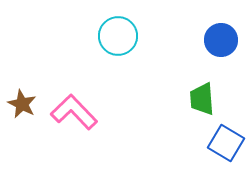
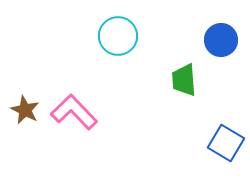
green trapezoid: moved 18 px left, 19 px up
brown star: moved 3 px right, 6 px down
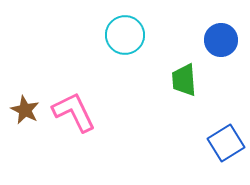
cyan circle: moved 7 px right, 1 px up
pink L-shape: rotated 18 degrees clockwise
blue square: rotated 27 degrees clockwise
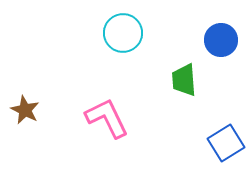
cyan circle: moved 2 px left, 2 px up
pink L-shape: moved 33 px right, 6 px down
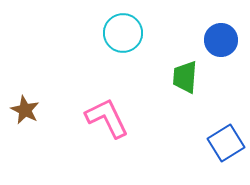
green trapezoid: moved 1 px right, 3 px up; rotated 8 degrees clockwise
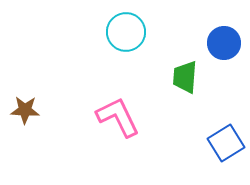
cyan circle: moved 3 px right, 1 px up
blue circle: moved 3 px right, 3 px down
brown star: rotated 24 degrees counterclockwise
pink L-shape: moved 11 px right, 1 px up
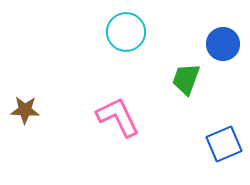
blue circle: moved 1 px left, 1 px down
green trapezoid: moved 1 px right, 2 px down; rotated 16 degrees clockwise
blue square: moved 2 px left, 1 px down; rotated 9 degrees clockwise
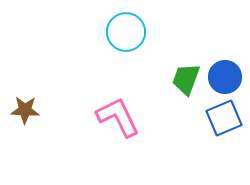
blue circle: moved 2 px right, 33 px down
blue square: moved 26 px up
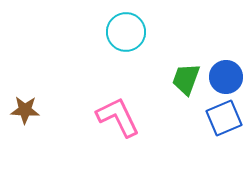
blue circle: moved 1 px right
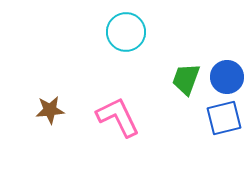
blue circle: moved 1 px right
brown star: moved 25 px right; rotated 8 degrees counterclockwise
blue square: rotated 9 degrees clockwise
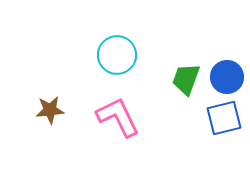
cyan circle: moved 9 px left, 23 px down
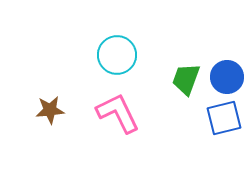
pink L-shape: moved 4 px up
